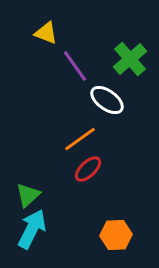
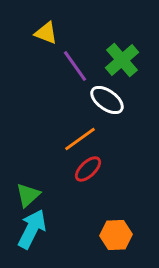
green cross: moved 8 px left, 1 px down
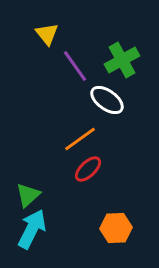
yellow triangle: moved 1 px right, 1 px down; rotated 30 degrees clockwise
green cross: rotated 12 degrees clockwise
orange hexagon: moved 7 px up
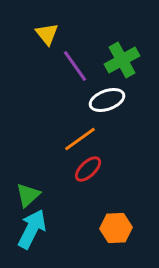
white ellipse: rotated 56 degrees counterclockwise
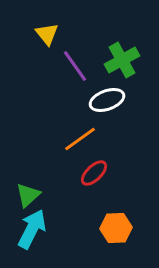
red ellipse: moved 6 px right, 4 px down
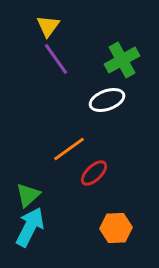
yellow triangle: moved 1 px right, 8 px up; rotated 15 degrees clockwise
purple line: moved 19 px left, 7 px up
orange line: moved 11 px left, 10 px down
cyan arrow: moved 2 px left, 2 px up
